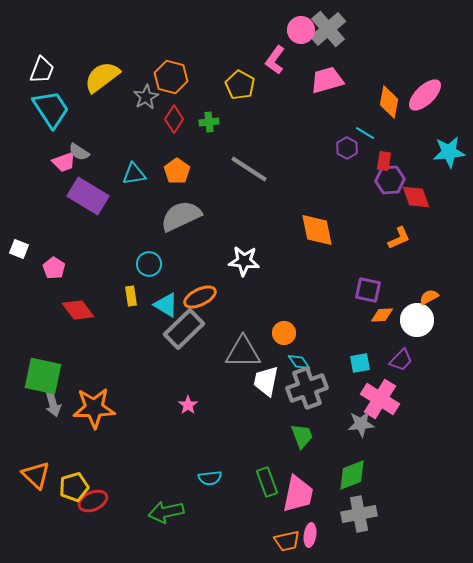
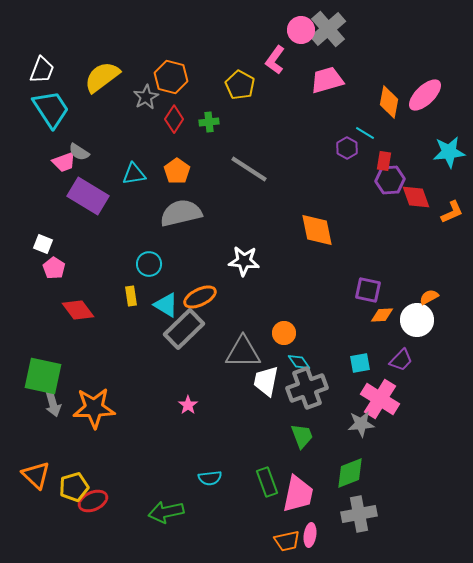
gray semicircle at (181, 216): moved 3 px up; rotated 12 degrees clockwise
orange L-shape at (399, 238): moved 53 px right, 26 px up
white square at (19, 249): moved 24 px right, 5 px up
green diamond at (352, 475): moved 2 px left, 2 px up
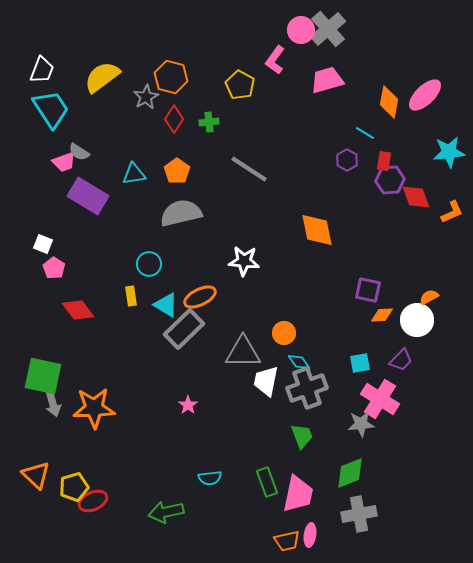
purple hexagon at (347, 148): moved 12 px down
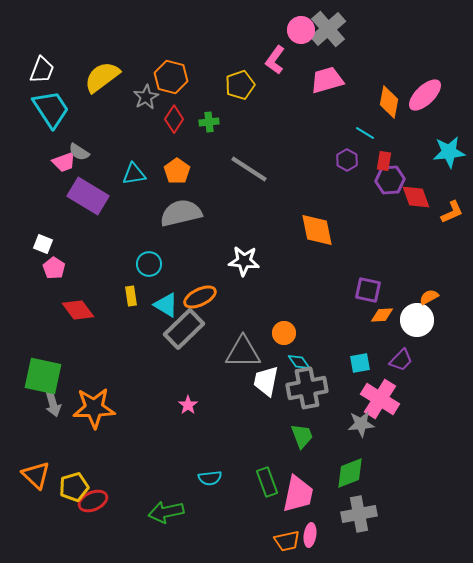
yellow pentagon at (240, 85): rotated 24 degrees clockwise
gray cross at (307, 388): rotated 9 degrees clockwise
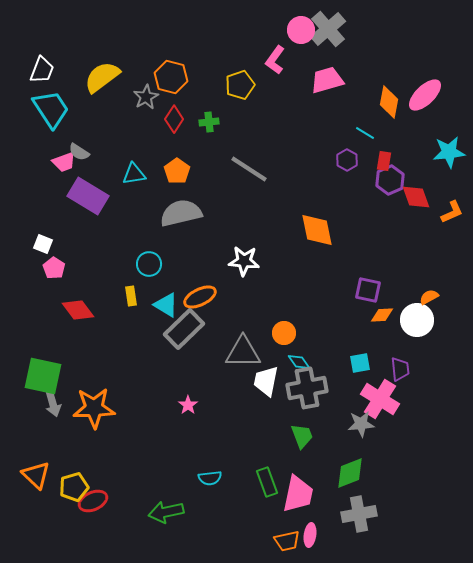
purple hexagon at (390, 180): rotated 20 degrees counterclockwise
purple trapezoid at (401, 360): moved 1 px left, 9 px down; rotated 50 degrees counterclockwise
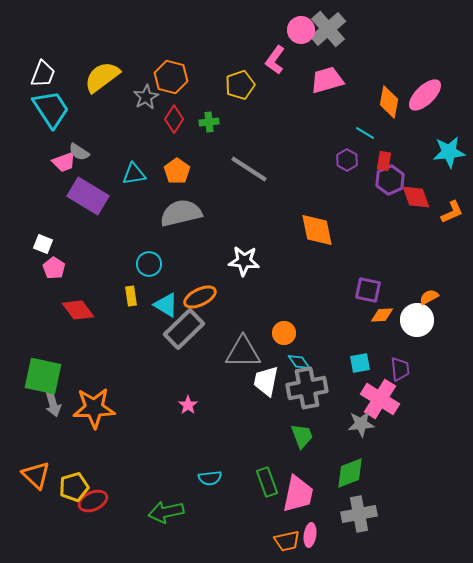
white trapezoid at (42, 70): moved 1 px right, 4 px down
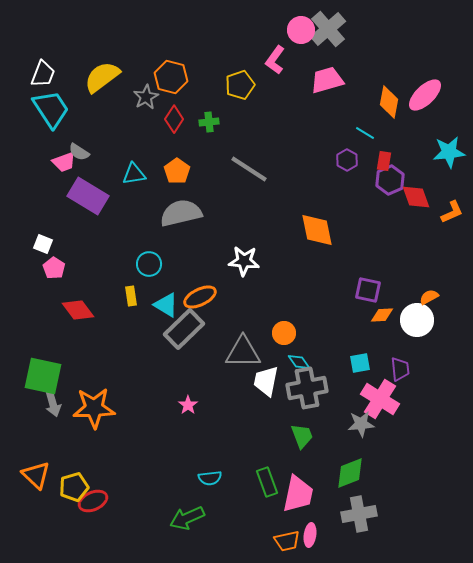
green arrow at (166, 512): moved 21 px right, 6 px down; rotated 12 degrees counterclockwise
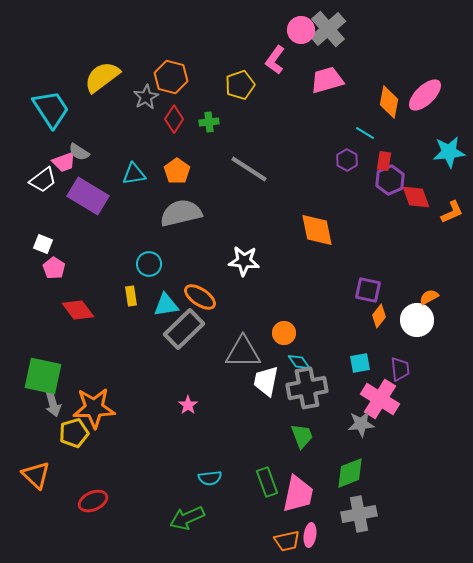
white trapezoid at (43, 74): moved 106 px down; rotated 32 degrees clockwise
orange ellipse at (200, 297): rotated 60 degrees clockwise
cyan triangle at (166, 305): rotated 40 degrees counterclockwise
orange diamond at (382, 315): moved 3 px left, 1 px down; rotated 50 degrees counterclockwise
yellow pentagon at (74, 487): moved 54 px up
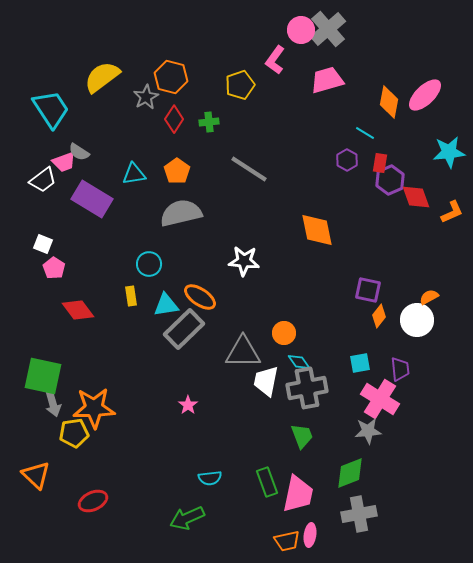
red rectangle at (384, 161): moved 4 px left, 2 px down
purple rectangle at (88, 196): moved 4 px right, 3 px down
gray star at (361, 424): moved 7 px right, 7 px down
yellow pentagon at (74, 433): rotated 8 degrees clockwise
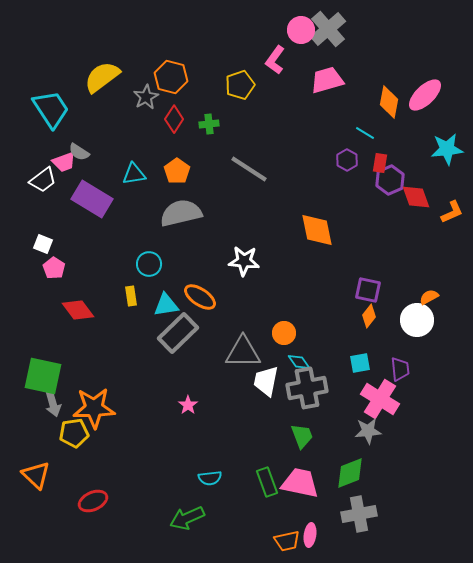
green cross at (209, 122): moved 2 px down
cyan star at (449, 152): moved 2 px left, 3 px up
orange diamond at (379, 316): moved 10 px left
gray rectangle at (184, 329): moved 6 px left, 4 px down
pink trapezoid at (298, 494): moved 2 px right, 11 px up; rotated 90 degrees counterclockwise
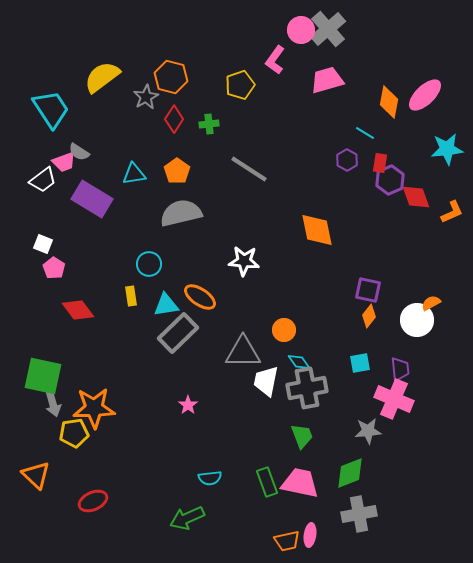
orange semicircle at (429, 297): moved 2 px right, 6 px down
orange circle at (284, 333): moved 3 px up
pink cross at (380, 399): moved 14 px right; rotated 9 degrees counterclockwise
